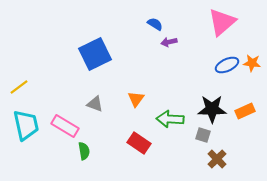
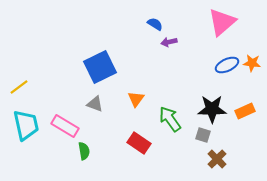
blue square: moved 5 px right, 13 px down
green arrow: rotated 52 degrees clockwise
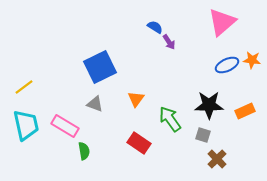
blue semicircle: moved 3 px down
purple arrow: rotated 112 degrees counterclockwise
orange star: moved 3 px up
yellow line: moved 5 px right
black star: moved 3 px left, 4 px up
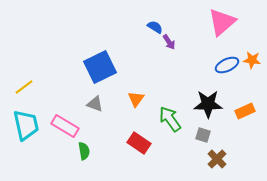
black star: moved 1 px left, 1 px up
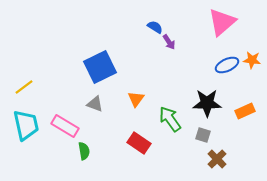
black star: moved 1 px left, 1 px up
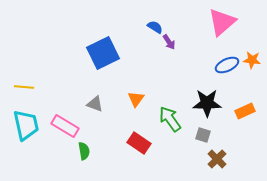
blue square: moved 3 px right, 14 px up
yellow line: rotated 42 degrees clockwise
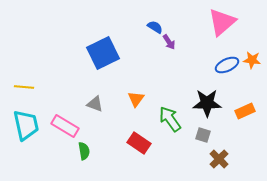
brown cross: moved 2 px right
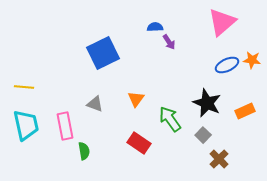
blue semicircle: rotated 35 degrees counterclockwise
black star: rotated 24 degrees clockwise
pink rectangle: rotated 48 degrees clockwise
gray square: rotated 28 degrees clockwise
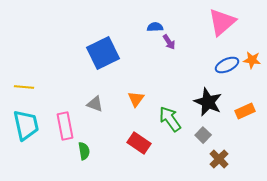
black star: moved 1 px right, 1 px up
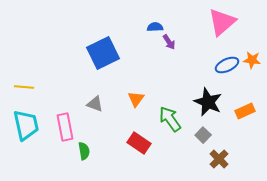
pink rectangle: moved 1 px down
